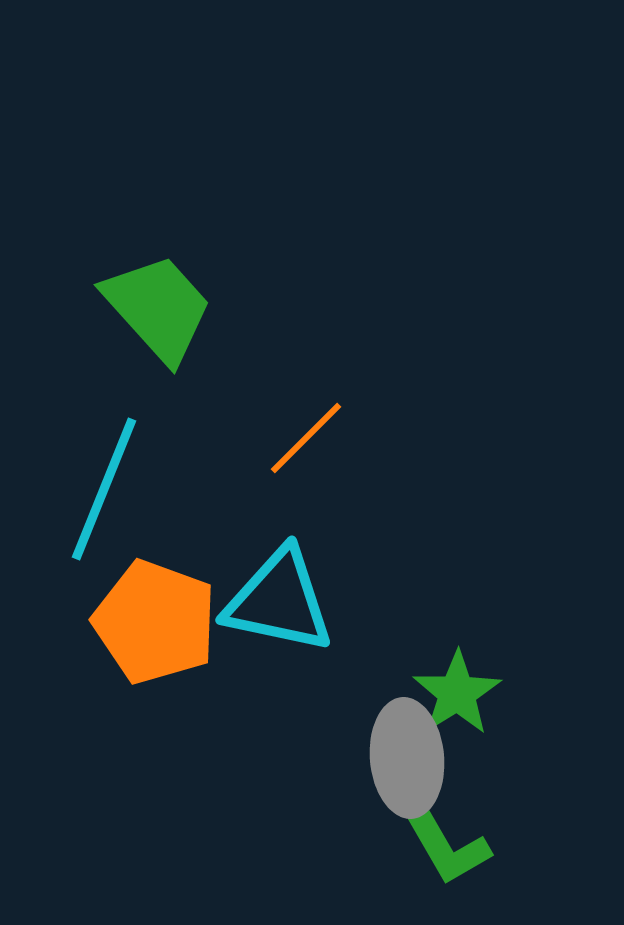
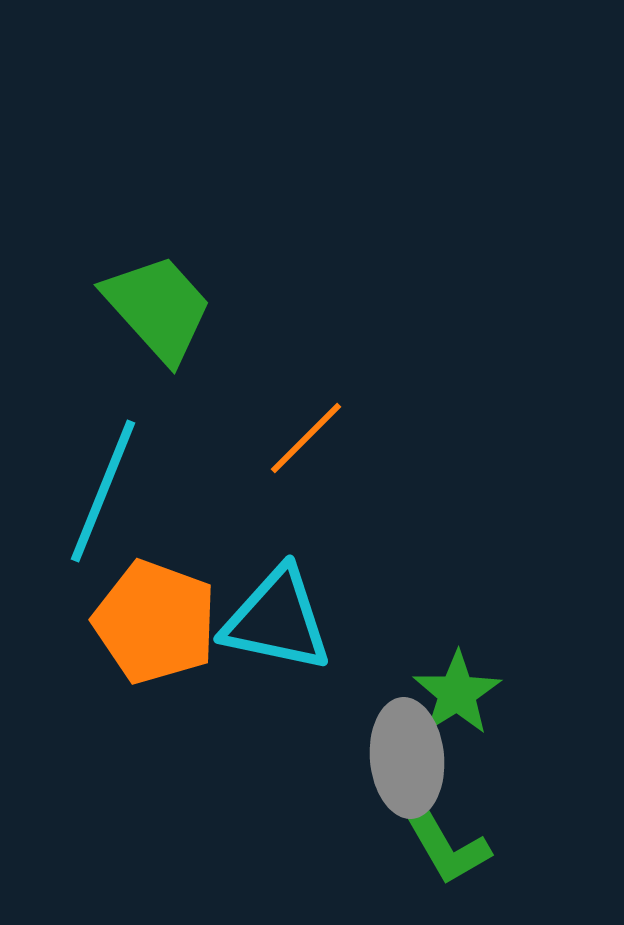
cyan line: moved 1 px left, 2 px down
cyan triangle: moved 2 px left, 19 px down
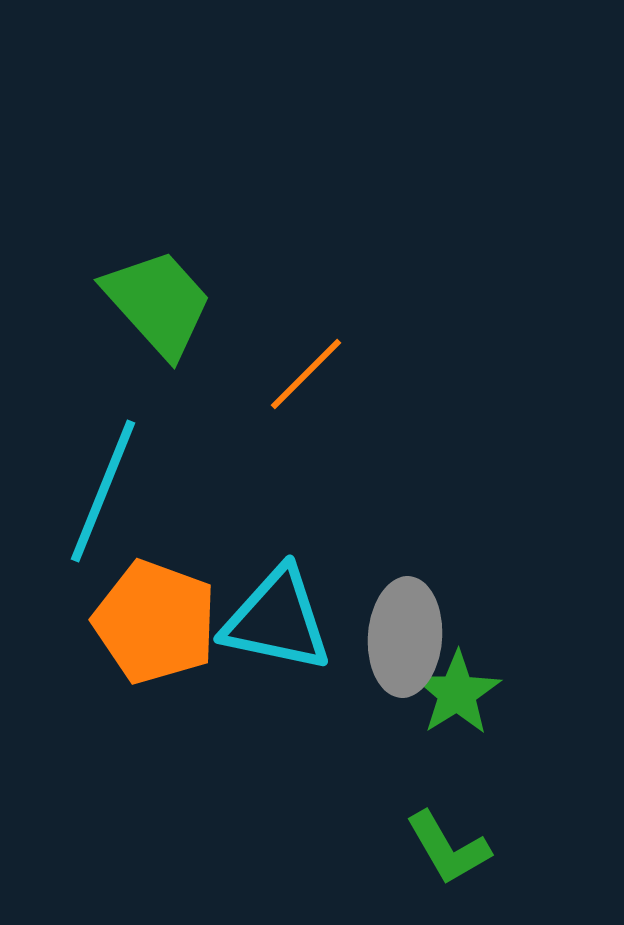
green trapezoid: moved 5 px up
orange line: moved 64 px up
gray ellipse: moved 2 px left, 121 px up; rotated 9 degrees clockwise
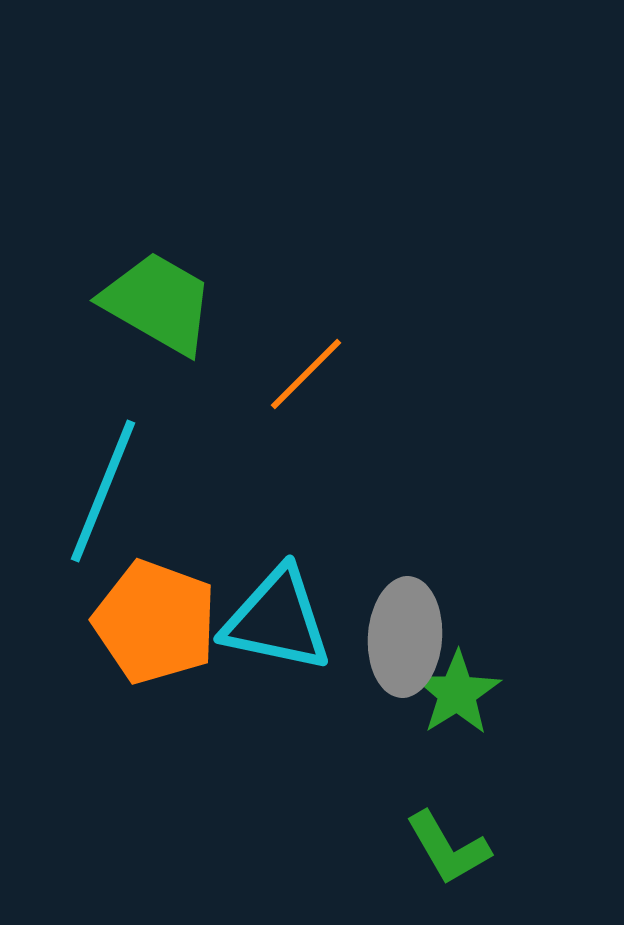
green trapezoid: rotated 18 degrees counterclockwise
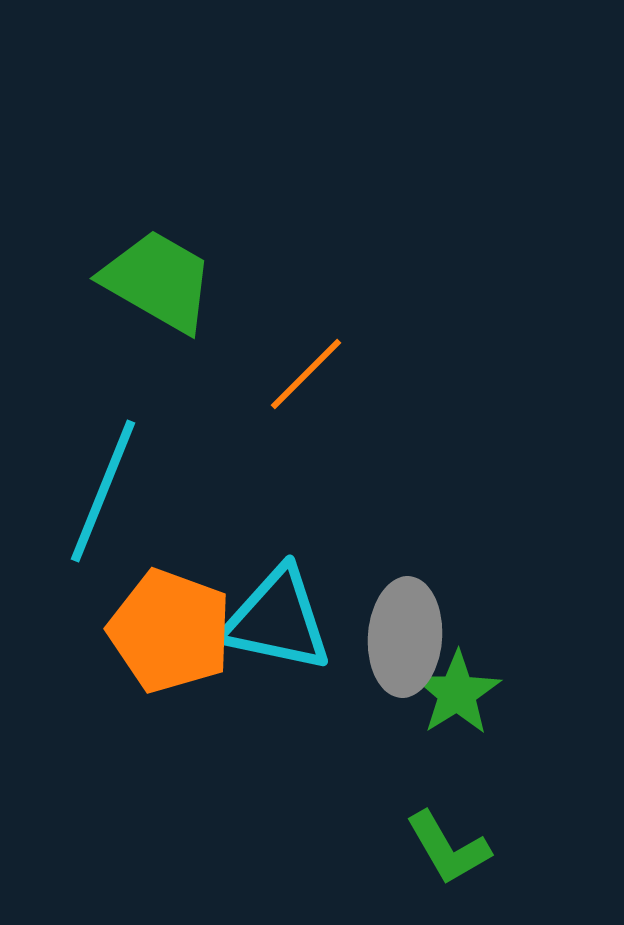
green trapezoid: moved 22 px up
orange pentagon: moved 15 px right, 9 px down
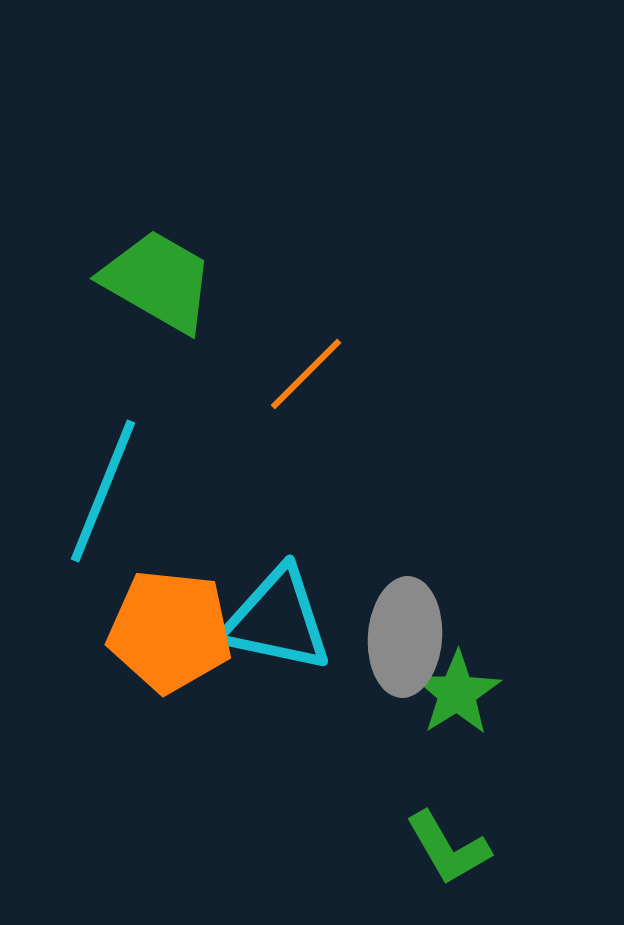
orange pentagon: rotated 14 degrees counterclockwise
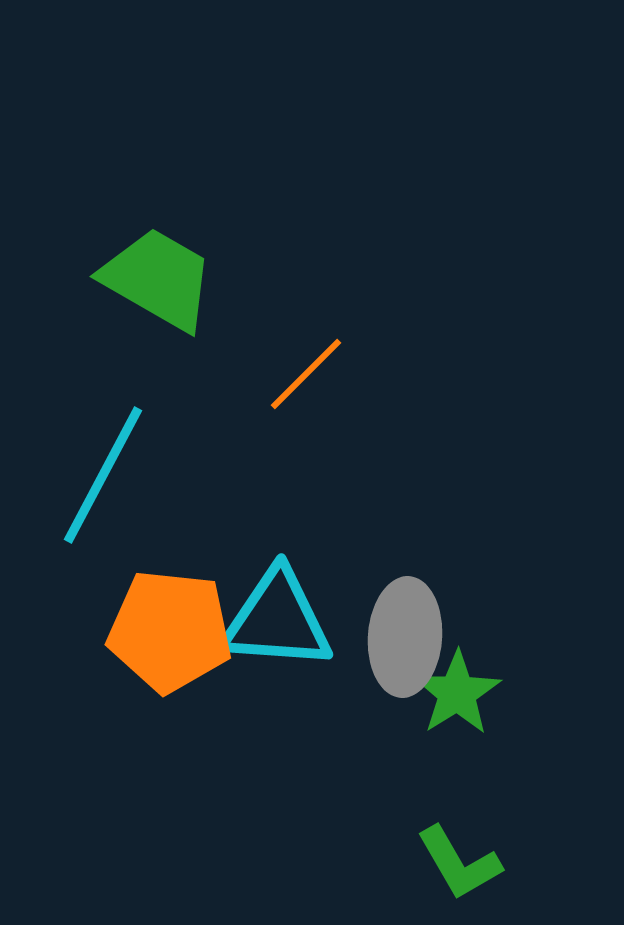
green trapezoid: moved 2 px up
cyan line: moved 16 px up; rotated 6 degrees clockwise
cyan triangle: rotated 8 degrees counterclockwise
green L-shape: moved 11 px right, 15 px down
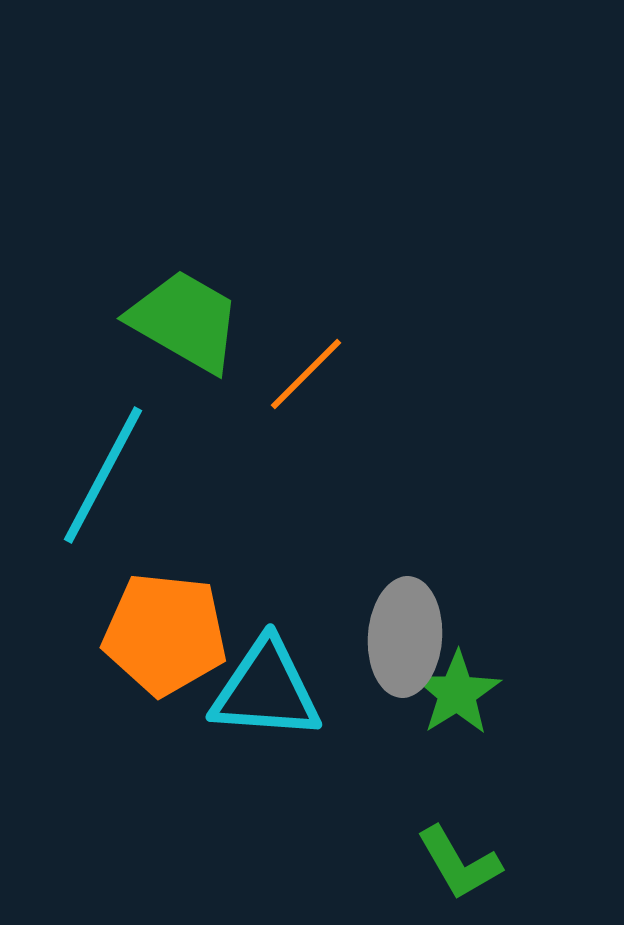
green trapezoid: moved 27 px right, 42 px down
cyan triangle: moved 11 px left, 70 px down
orange pentagon: moved 5 px left, 3 px down
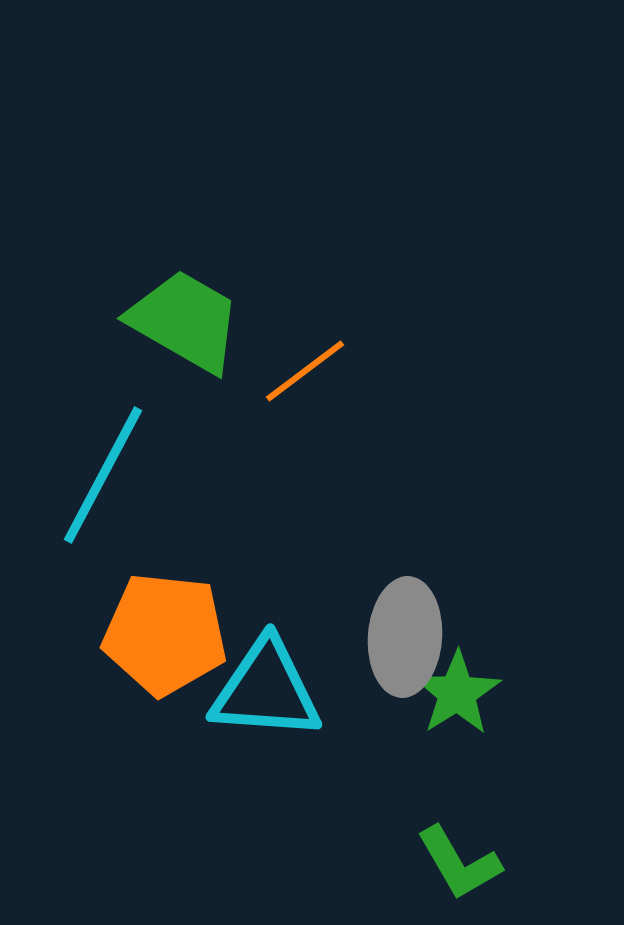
orange line: moved 1 px left, 3 px up; rotated 8 degrees clockwise
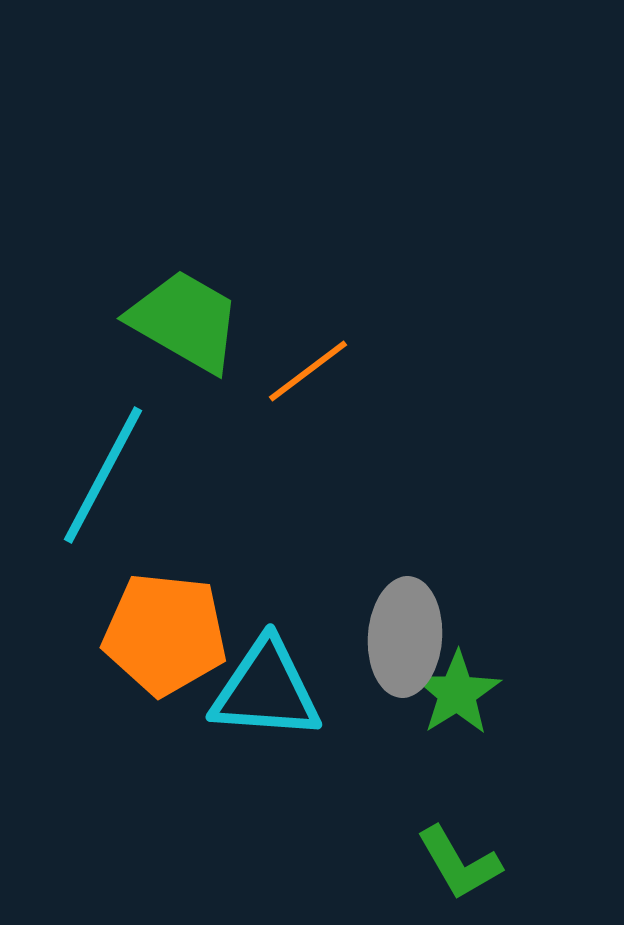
orange line: moved 3 px right
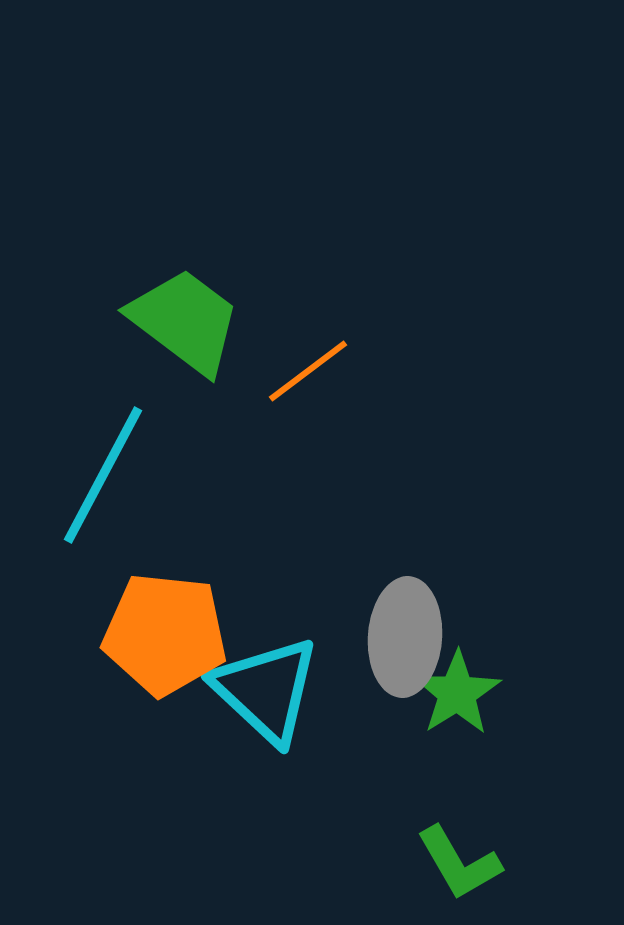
green trapezoid: rotated 7 degrees clockwise
cyan triangle: rotated 39 degrees clockwise
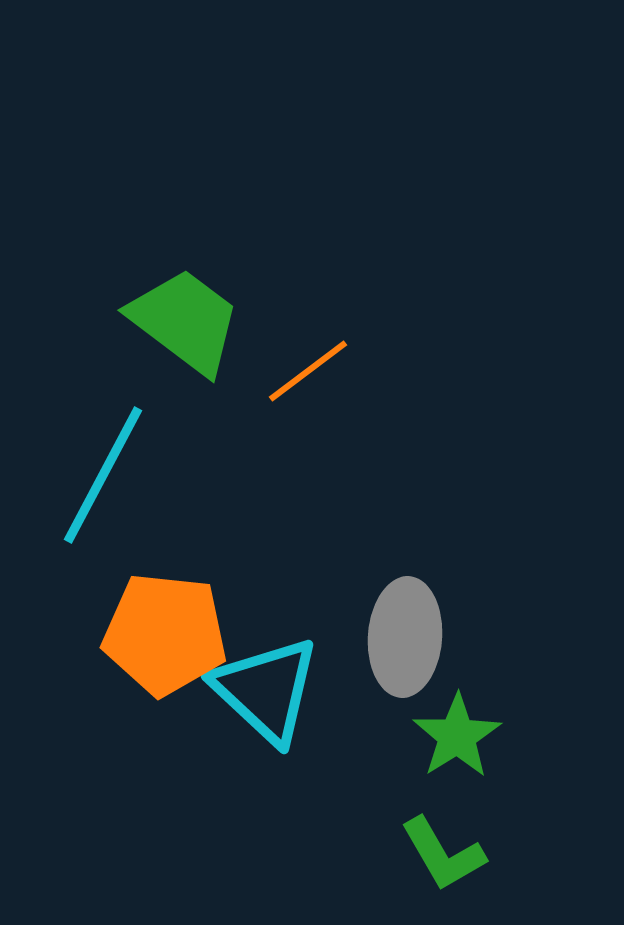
green star: moved 43 px down
green L-shape: moved 16 px left, 9 px up
